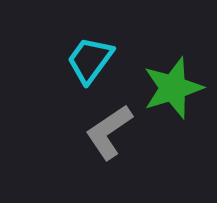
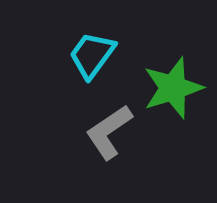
cyan trapezoid: moved 2 px right, 5 px up
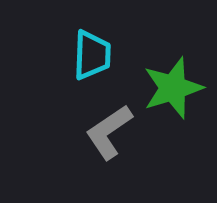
cyan trapezoid: rotated 146 degrees clockwise
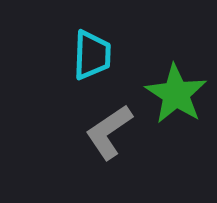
green star: moved 3 px right, 6 px down; rotated 22 degrees counterclockwise
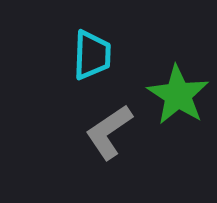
green star: moved 2 px right, 1 px down
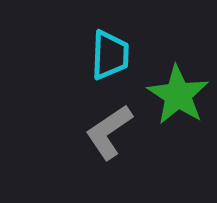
cyan trapezoid: moved 18 px right
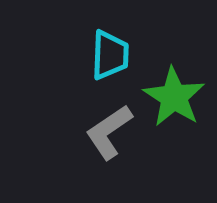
green star: moved 4 px left, 2 px down
